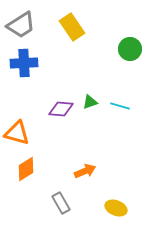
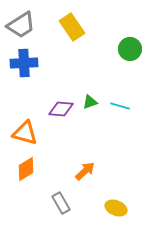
orange triangle: moved 8 px right
orange arrow: rotated 20 degrees counterclockwise
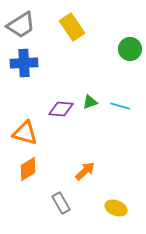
orange diamond: moved 2 px right
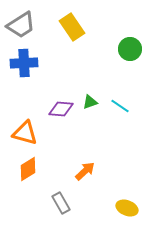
cyan line: rotated 18 degrees clockwise
yellow ellipse: moved 11 px right
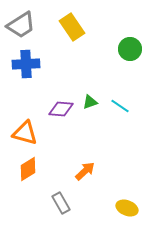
blue cross: moved 2 px right, 1 px down
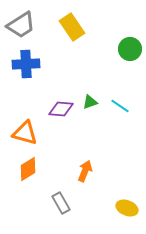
orange arrow: rotated 25 degrees counterclockwise
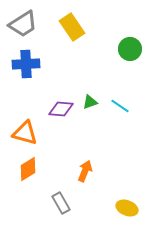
gray trapezoid: moved 2 px right, 1 px up
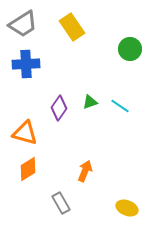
purple diamond: moved 2 px left, 1 px up; rotated 60 degrees counterclockwise
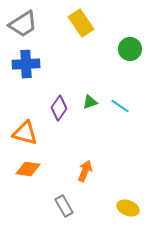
yellow rectangle: moved 9 px right, 4 px up
orange diamond: rotated 40 degrees clockwise
gray rectangle: moved 3 px right, 3 px down
yellow ellipse: moved 1 px right
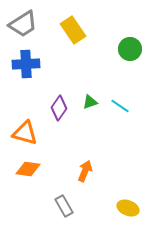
yellow rectangle: moved 8 px left, 7 px down
